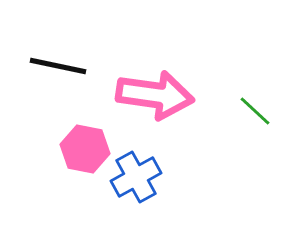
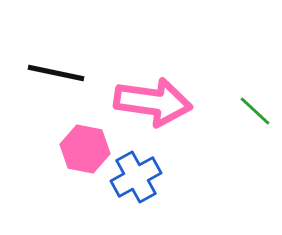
black line: moved 2 px left, 7 px down
pink arrow: moved 2 px left, 7 px down
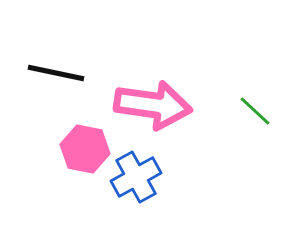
pink arrow: moved 3 px down
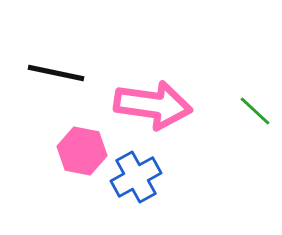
pink hexagon: moved 3 px left, 2 px down
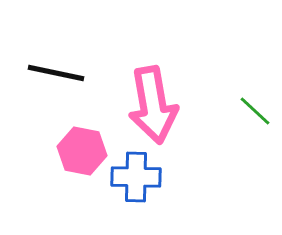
pink arrow: rotated 72 degrees clockwise
blue cross: rotated 30 degrees clockwise
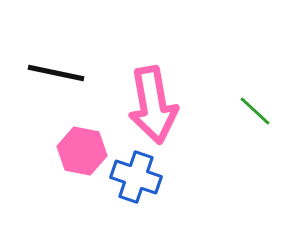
blue cross: rotated 18 degrees clockwise
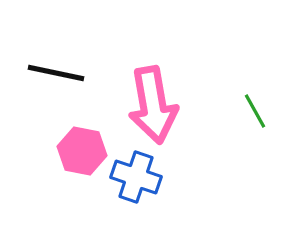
green line: rotated 18 degrees clockwise
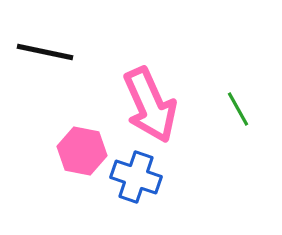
black line: moved 11 px left, 21 px up
pink arrow: moved 3 px left; rotated 14 degrees counterclockwise
green line: moved 17 px left, 2 px up
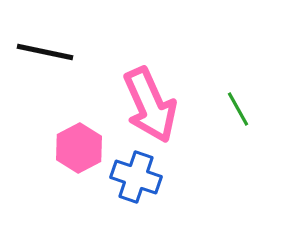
pink hexagon: moved 3 px left, 3 px up; rotated 21 degrees clockwise
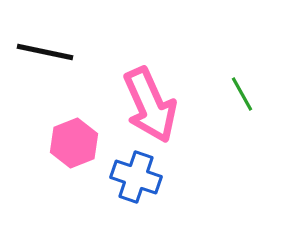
green line: moved 4 px right, 15 px up
pink hexagon: moved 5 px left, 5 px up; rotated 6 degrees clockwise
